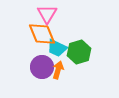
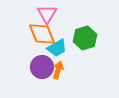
cyan trapezoid: rotated 55 degrees counterclockwise
green hexagon: moved 6 px right, 14 px up
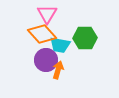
orange diamond: rotated 20 degrees counterclockwise
green hexagon: rotated 15 degrees clockwise
cyan trapezoid: moved 3 px right, 3 px up; rotated 40 degrees clockwise
purple circle: moved 4 px right, 7 px up
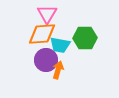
orange diamond: rotated 52 degrees counterclockwise
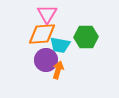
green hexagon: moved 1 px right, 1 px up
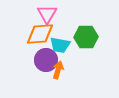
orange diamond: moved 2 px left
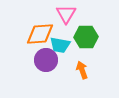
pink triangle: moved 19 px right
orange arrow: moved 24 px right; rotated 36 degrees counterclockwise
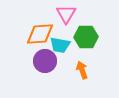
purple circle: moved 1 px left, 1 px down
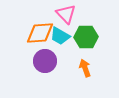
pink triangle: rotated 15 degrees counterclockwise
orange diamond: moved 1 px up
cyan trapezoid: moved 9 px up; rotated 20 degrees clockwise
orange arrow: moved 3 px right, 2 px up
